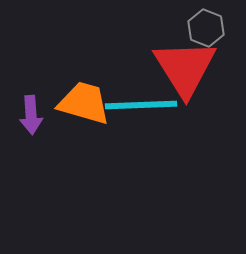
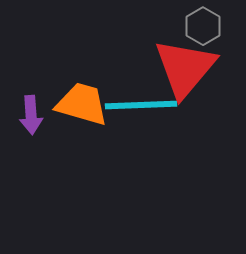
gray hexagon: moved 3 px left, 2 px up; rotated 9 degrees clockwise
red triangle: rotated 12 degrees clockwise
orange trapezoid: moved 2 px left, 1 px down
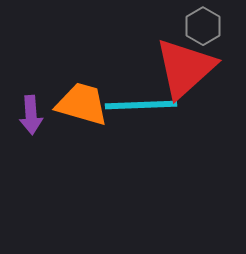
red triangle: rotated 8 degrees clockwise
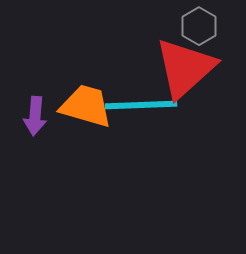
gray hexagon: moved 4 px left
orange trapezoid: moved 4 px right, 2 px down
purple arrow: moved 4 px right, 1 px down; rotated 9 degrees clockwise
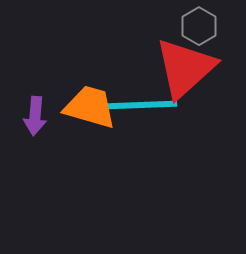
orange trapezoid: moved 4 px right, 1 px down
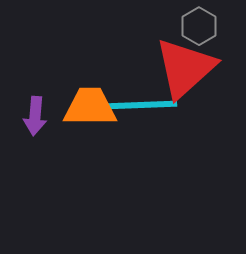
orange trapezoid: rotated 16 degrees counterclockwise
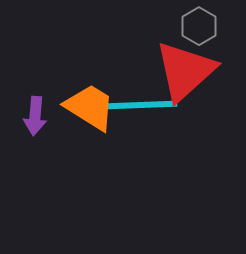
red triangle: moved 3 px down
orange trapezoid: rotated 32 degrees clockwise
